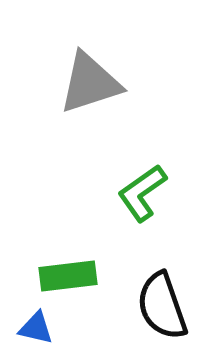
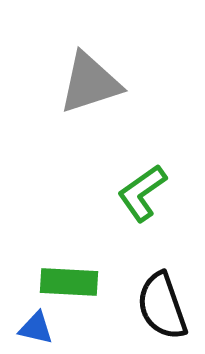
green rectangle: moved 1 px right, 6 px down; rotated 10 degrees clockwise
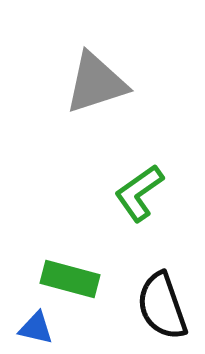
gray triangle: moved 6 px right
green L-shape: moved 3 px left
green rectangle: moved 1 px right, 3 px up; rotated 12 degrees clockwise
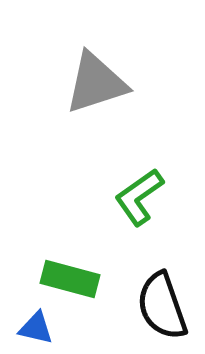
green L-shape: moved 4 px down
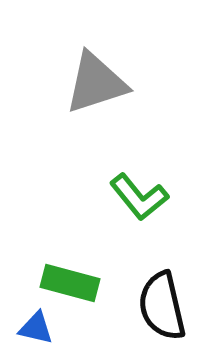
green L-shape: rotated 94 degrees counterclockwise
green rectangle: moved 4 px down
black semicircle: rotated 6 degrees clockwise
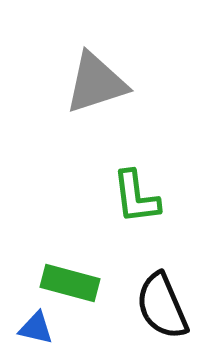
green L-shape: moved 3 px left; rotated 32 degrees clockwise
black semicircle: rotated 10 degrees counterclockwise
